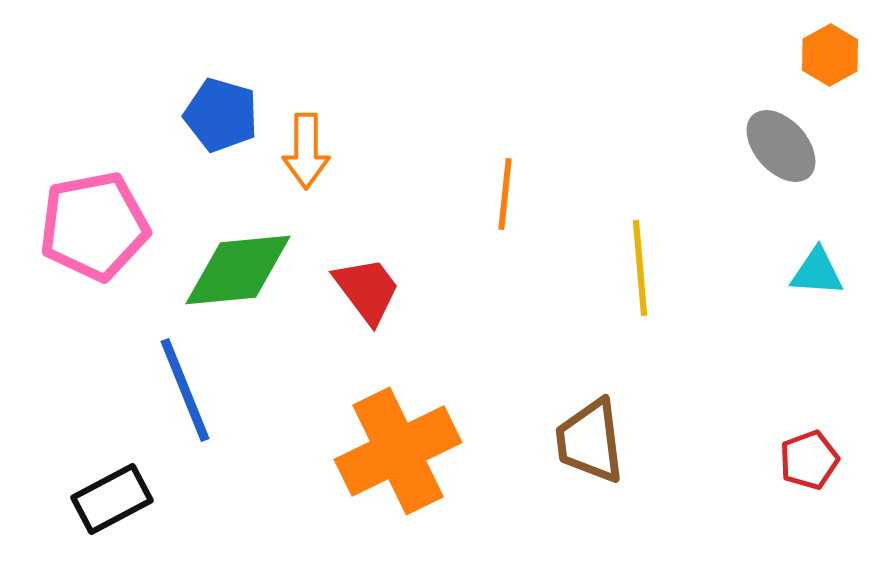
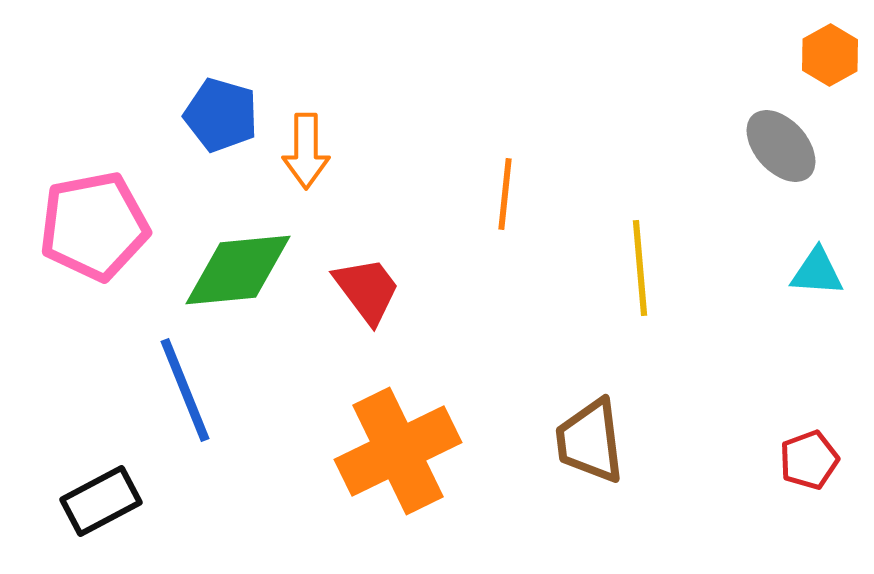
black rectangle: moved 11 px left, 2 px down
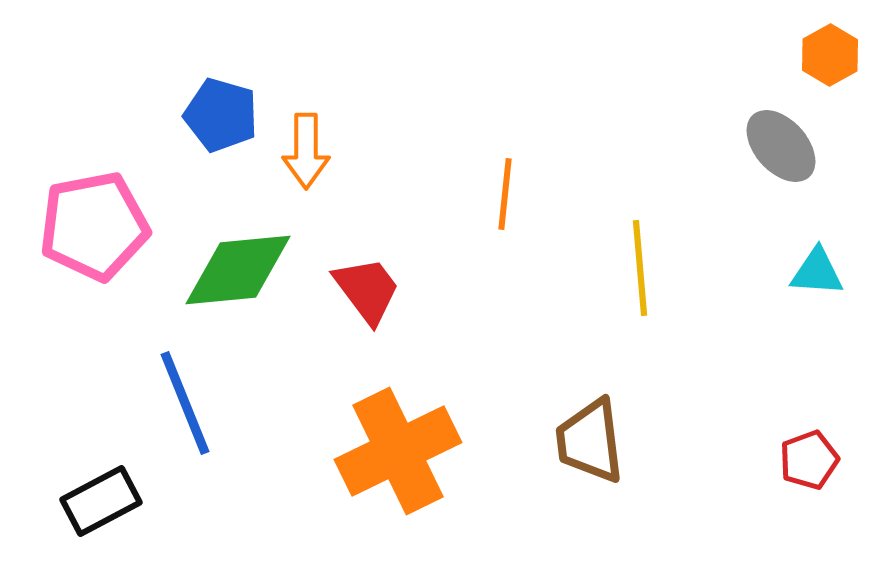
blue line: moved 13 px down
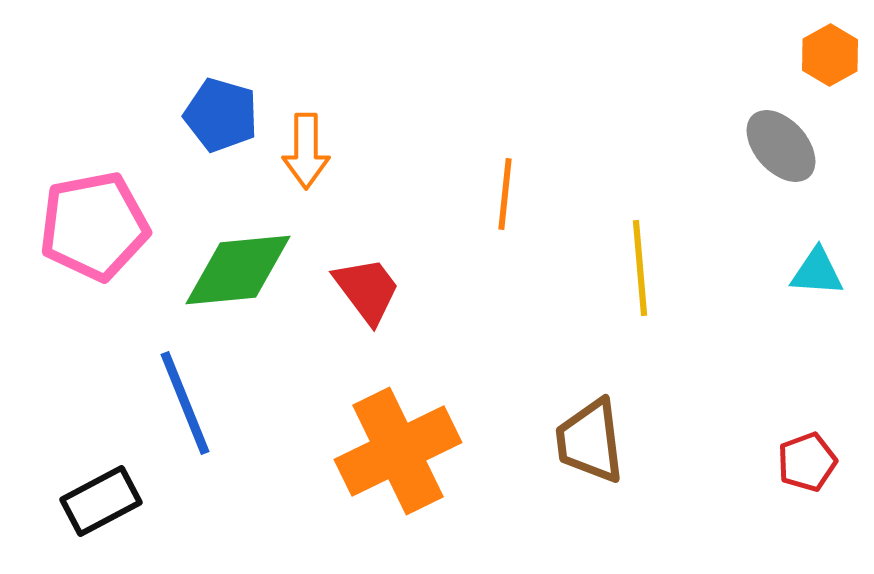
red pentagon: moved 2 px left, 2 px down
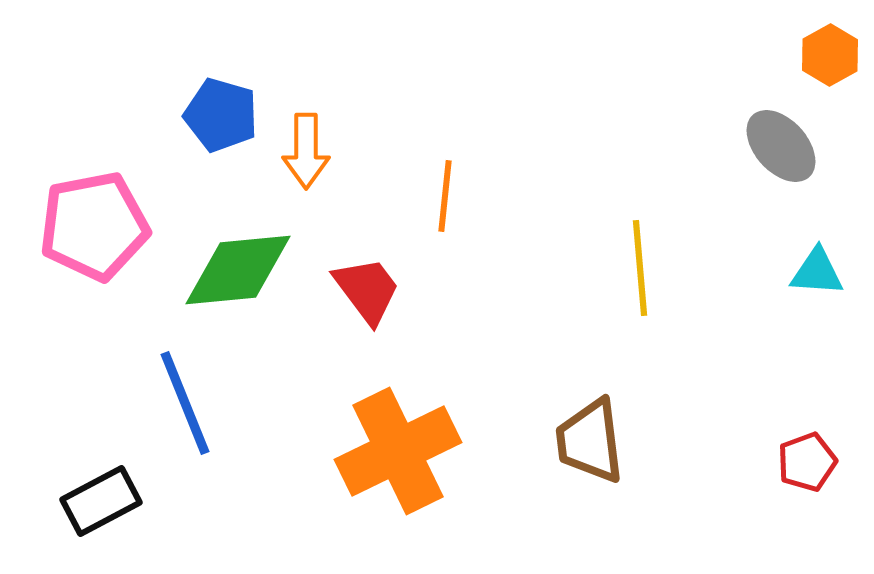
orange line: moved 60 px left, 2 px down
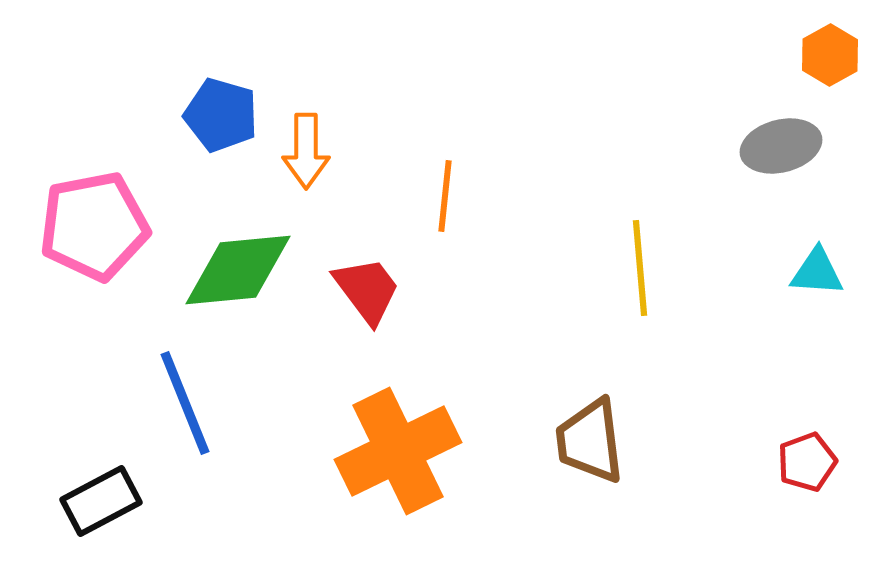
gray ellipse: rotated 62 degrees counterclockwise
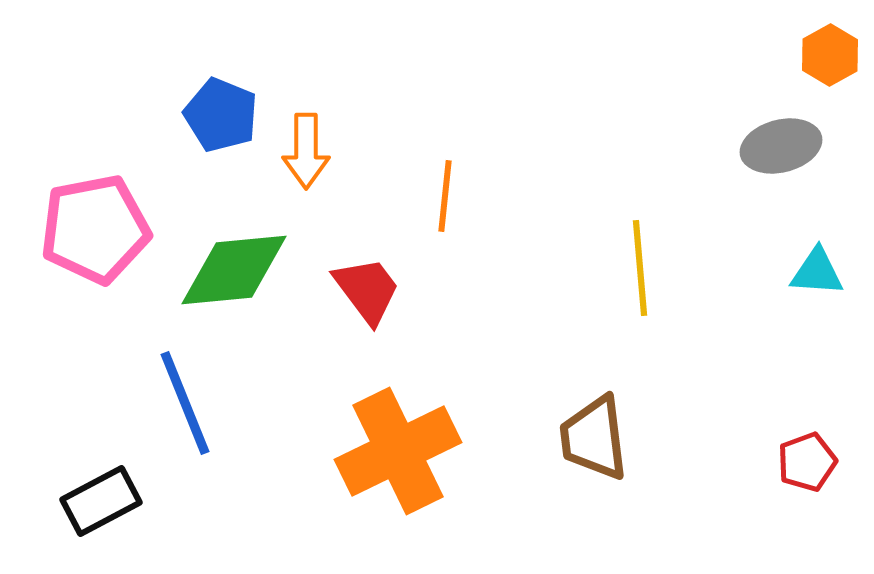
blue pentagon: rotated 6 degrees clockwise
pink pentagon: moved 1 px right, 3 px down
green diamond: moved 4 px left
brown trapezoid: moved 4 px right, 3 px up
